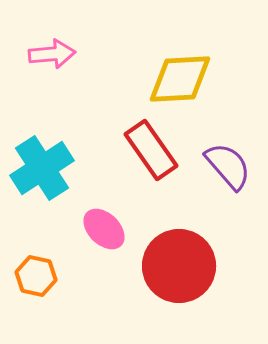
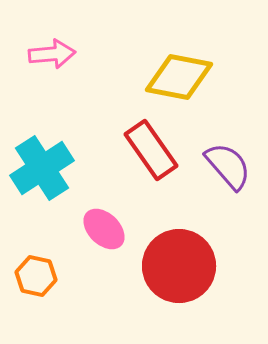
yellow diamond: moved 1 px left, 2 px up; rotated 14 degrees clockwise
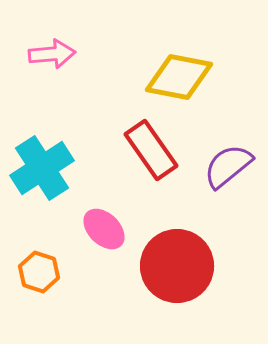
purple semicircle: rotated 88 degrees counterclockwise
red circle: moved 2 px left
orange hexagon: moved 3 px right, 4 px up; rotated 6 degrees clockwise
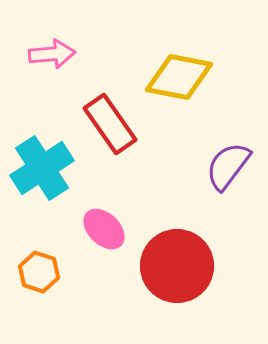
red rectangle: moved 41 px left, 26 px up
purple semicircle: rotated 14 degrees counterclockwise
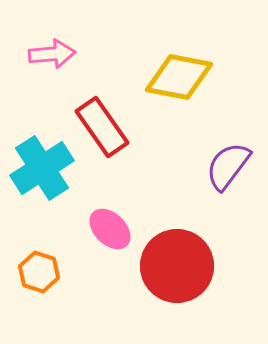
red rectangle: moved 8 px left, 3 px down
pink ellipse: moved 6 px right
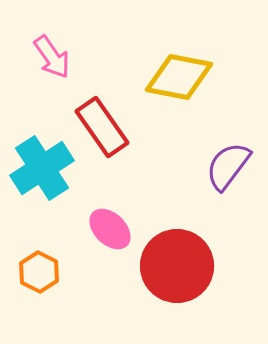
pink arrow: moved 3 px down; rotated 60 degrees clockwise
orange hexagon: rotated 9 degrees clockwise
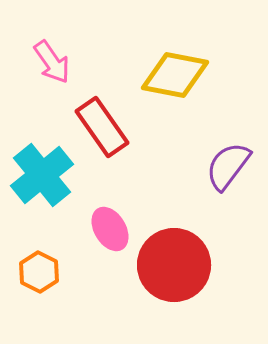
pink arrow: moved 5 px down
yellow diamond: moved 4 px left, 2 px up
cyan cross: moved 7 px down; rotated 6 degrees counterclockwise
pink ellipse: rotated 15 degrees clockwise
red circle: moved 3 px left, 1 px up
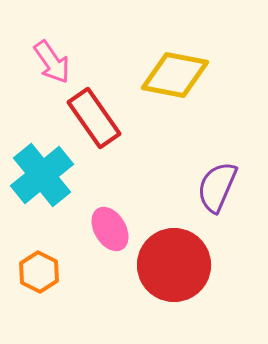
red rectangle: moved 8 px left, 9 px up
purple semicircle: moved 11 px left, 21 px down; rotated 14 degrees counterclockwise
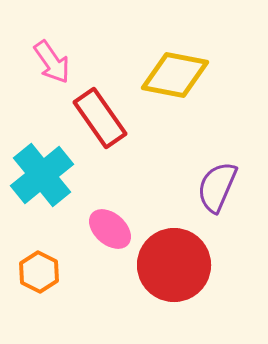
red rectangle: moved 6 px right
pink ellipse: rotated 18 degrees counterclockwise
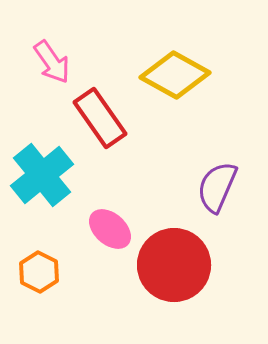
yellow diamond: rotated 18 degrees clockwise
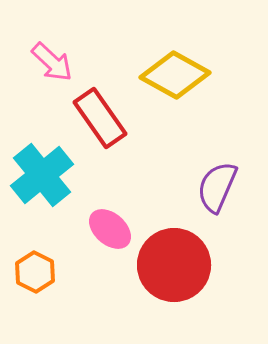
pink arrow: rotated 12 degrees counterclockwise
orange hexagon: moved 4 px left
